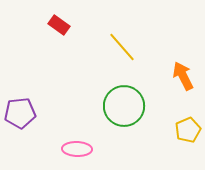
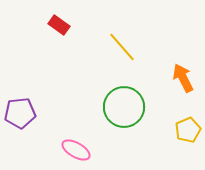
orange arrow: moved 2 px down
green circle: moved 1 px down
pink ellipse: moved 1 px left, 1 px down; rotated 28 degrees clockwise
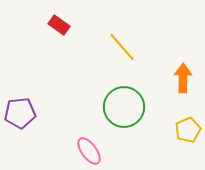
orange arrow: rotated 28 degrees clockwise
pink ellipse: moved 13 px right, 1 px down; rotated 24 degrees clockwise
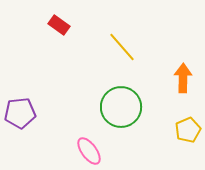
green circle: moved 3 px left
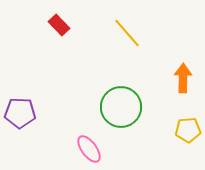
red rectangle: rotated 10 degrees clockwise
yellow line: moved 5 px right, 14 px up
purple pentagon: rotated 8 degrees clockwise
yellow pentagon: rotated 20 degrees clockwise
pink ellipse: moved 2 px up
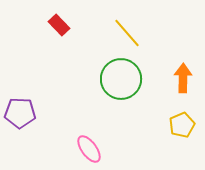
green circle: moved 28 px up
yellow pentagon: moved 6 px left, 5 px up; rotated 20 degrees counterclockwise
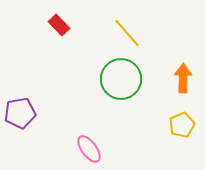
purple pentagon: rotated 12 degrees counterclockwise
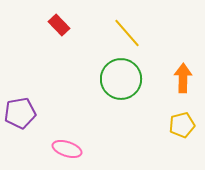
yellow pentagon: rotated 10 degrees clockwise
pink ellipse: moved 22 px left; rotated 36 degrees counterclockwise
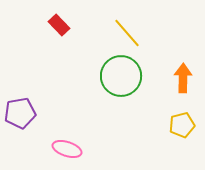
green circle: moved 3 px up
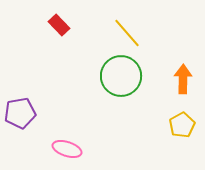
orange arrow: moved 1 px down
yellow pentagon: rotated 15 degrees counterclockwise
